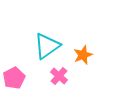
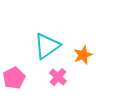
pink cross: moved 1 px left, 1 px down
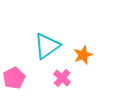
pink cross: moved 4 px right, 1 px down
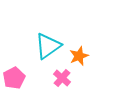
cyan triangle: moved 1 px right
orange star: moved 4 px left, 1 px down
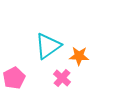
orange star: rotated 24 degrees clockwise
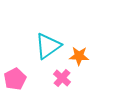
pink pentagon: moved 1 px right, 1 px down
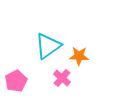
pink pentagon: moved 1 px right, 2 px down
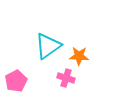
pink cross: moved 4 px right; rotated 24 degrees counterclockwise
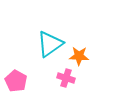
cyan triangle: moved 2 px right, 2 px up
pink pentagon: rotated 15 degrees counterclockwise
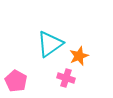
orange star: rotated 24 degrees counterclockwise
